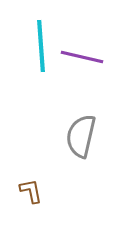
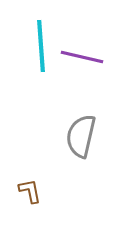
brown L-shape: moved 1 px left
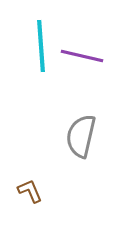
purple line: moved 1 px up
brown L-shape: rotated 12 degrees counterclockwise
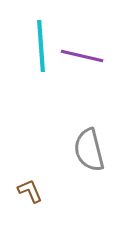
gray semicircle: moved 8 px right, 14 px down; rotated 27 degrees counterclockwise
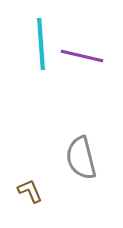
cyan line: moved 2 px up
gray semicircle: moved 8 px left, 8 px down
